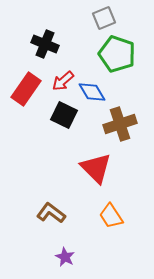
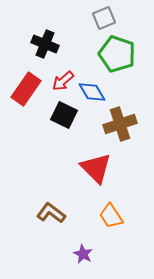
purple star: moved 18 px right, 3 px up
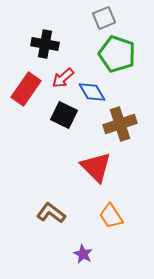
black cross: rotated 12 degrees counterclockwise
red arrow: moved 3 px up
red triangle: moved 1 px up
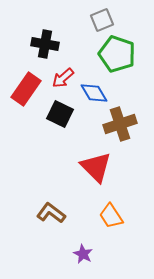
gray square: moved 2 px left, 2 px down
blue diamond: moved 2 px right, 1 px down
black square: moved 4 px left, 1 px up
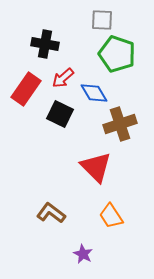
gray square: rotated 25 degrees clockwise
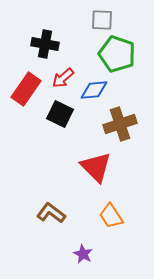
blue diamond: moved 3 px up; rotated 64 degrees counterclockwise
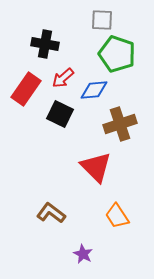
orange trapezoid: moved 6 px right
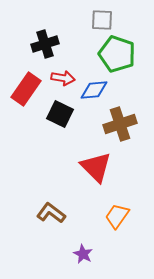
black cross: rotated 28 degrees counterclockwise
red arrow: rotated 130 degrees counterclockwise
orange trapezoid: rotated 68 degrees clockwise
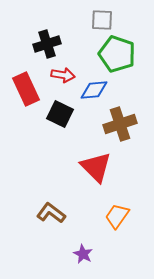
black cross: moved 2 px right
red arrow: moved 3 px up
red rectangle: rotated 60 degrees counterclockwise
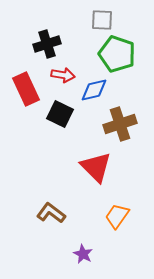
blue diamond: rotated 8 degrees counterclockwise
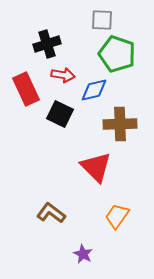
brown cross: rotated 16 degrees clockwise
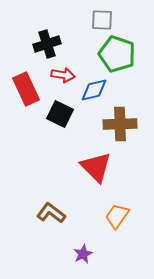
purple star: rotated 18 degrees clockwise
